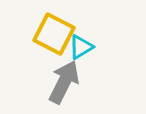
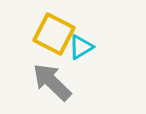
gray arrow: moved 12 px left; rotated 72 degrees counterclockwise
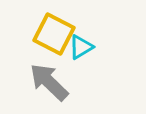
gray arrow: moved 3 px left
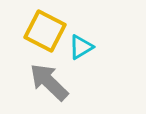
yellow square: moved 9 px left, 3 px up
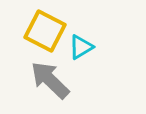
gray arrow: moved 1 px right, 2 px up
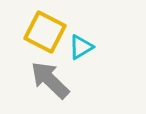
yellow square: moved 1 px down
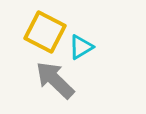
gray arrow: moved 5 px right
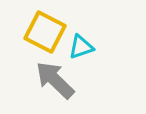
cyan triangle: rotated 12 degrees clockwise
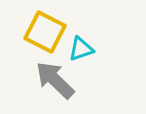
cyan triangle: moved 2 px down
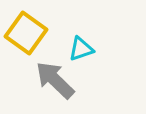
yellow square: moved 19 px left, 1 px down; rotated 9 degrees clockwise
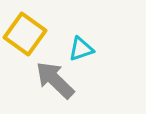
yellow square: moved 1 px left, 1 px down
